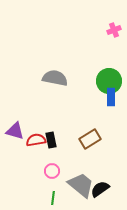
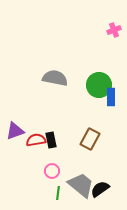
green circle: moved 10 px left, 4 px down
purple triangle: rotated 36 degrees counterclockwise
brown rectangle: rotated 30 degrees counterclockwise
green line: moved 5 px right, 5 px up
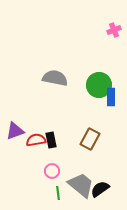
green line: rotated 16 degrees counterclockwise
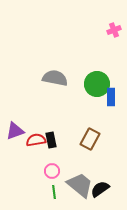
green circle: moved 2 px left, 1 px up
gray trapezoid: moved 1 px left
green line: moved 4 px left, 1 px up
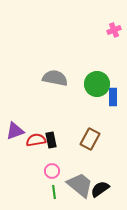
blue rectangle: moved 2 px right
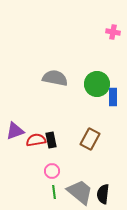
pink cross: moved 1 px left, 2 px down; rotated 32 degrees clockwise
gray trapezoid: moved 7 px down
black semicircle: moved 3 px right, 5 px down; rotated 48 degrees counterclockwise
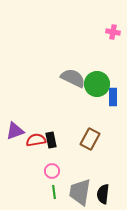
gray semicircle: moved 18 px right; rotated 15 degrees clockwise
gray trapezoid: rotated 120 degrees counterclockwise
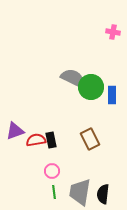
green circle: moved 6 px left, 3 px down
blue rectangle: moved 1 px left, 2 px up
brown rectangle: rotated 55 degrees counterclockwise
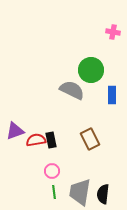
gray semicircle: moved 1 px left, 12 px down
green circle: moved 17 px up
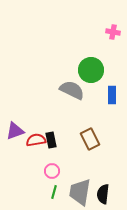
green line: rotated 24 degrees clockwise
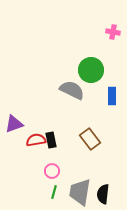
blue rectangle: moved 1 px down
purple triangle: moved 1 px left, 7 px up
brown rectangle: rotated 10 degrees counterclockwise
